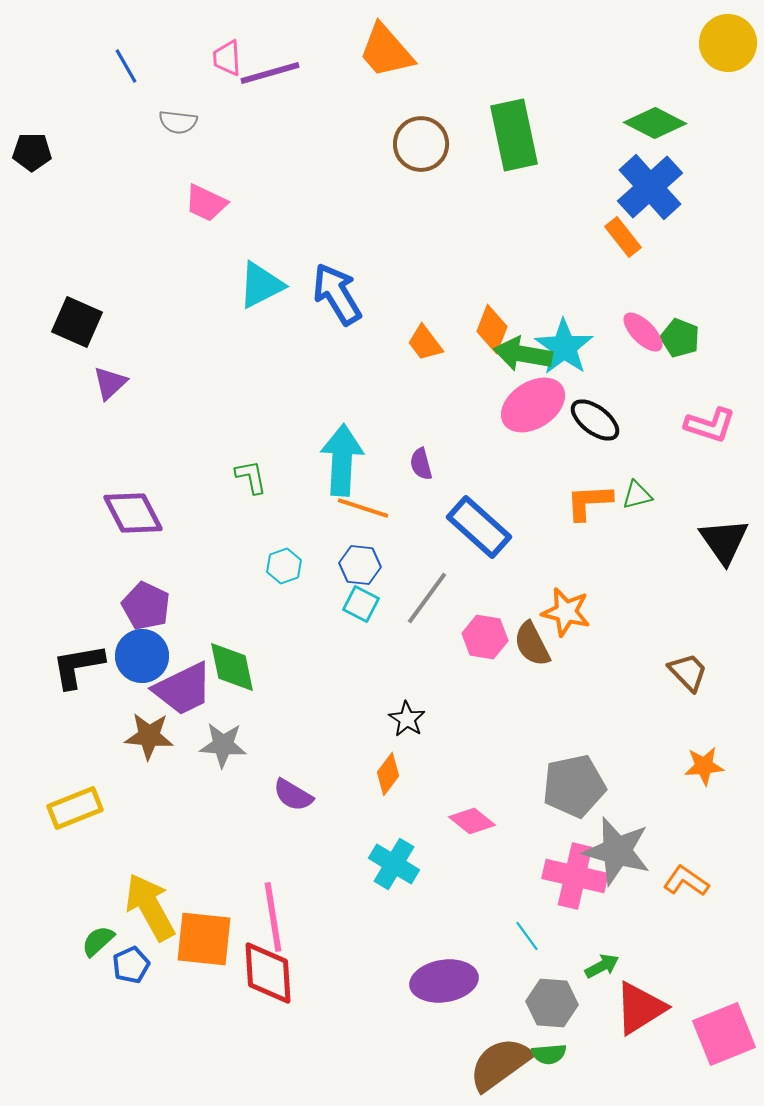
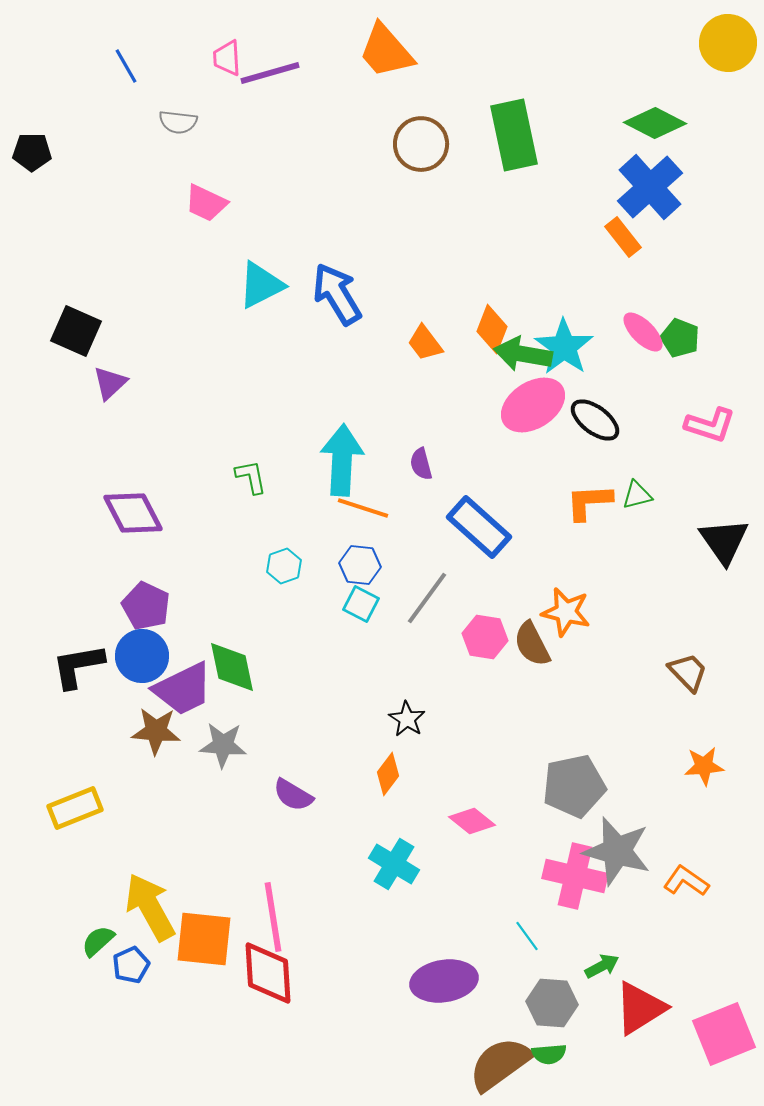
black square at (77, 322): moved 1 px left, 9 px down
brown star at (149, 736): moved 7 px right, 5 px up
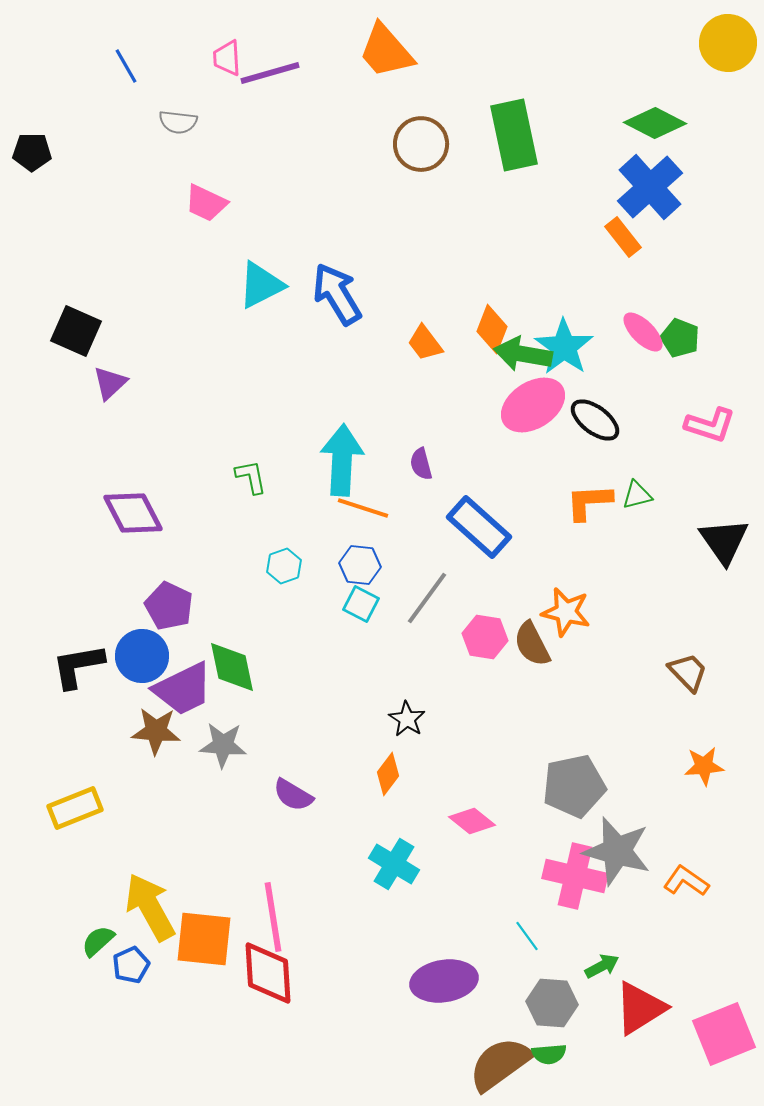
purple pentagon at (146, 606): moved 23 px right
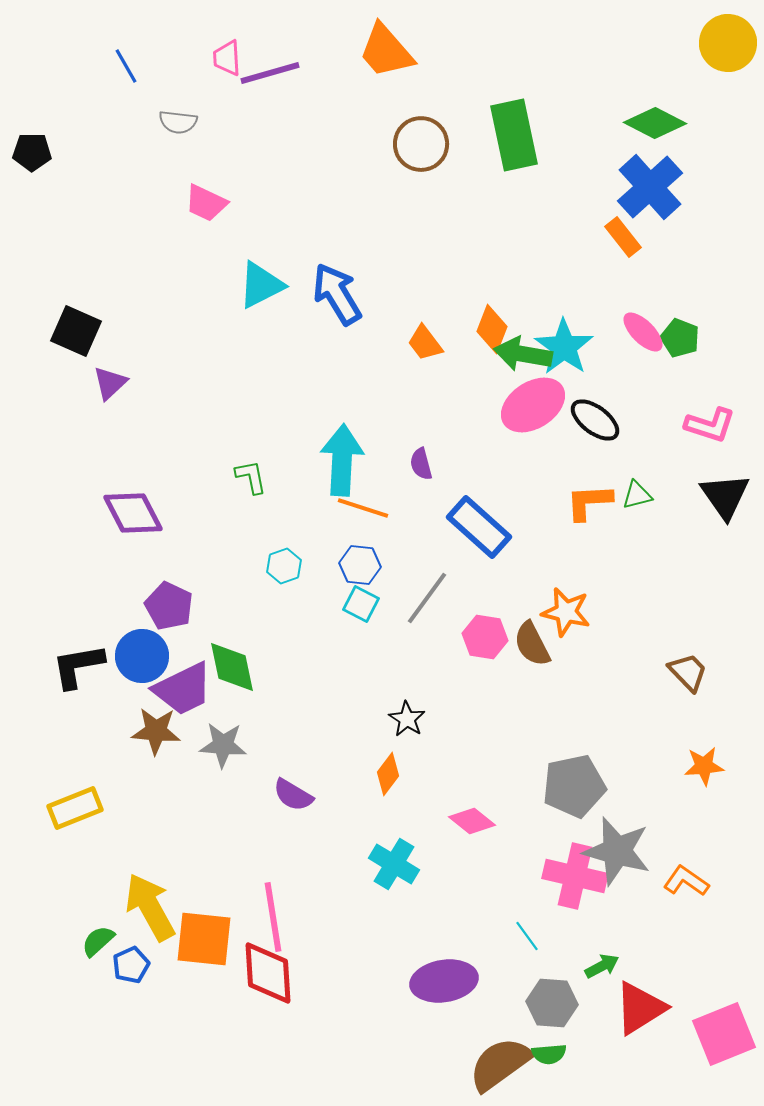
black triangle at (724, 541): moved 1 px right, 45 px up
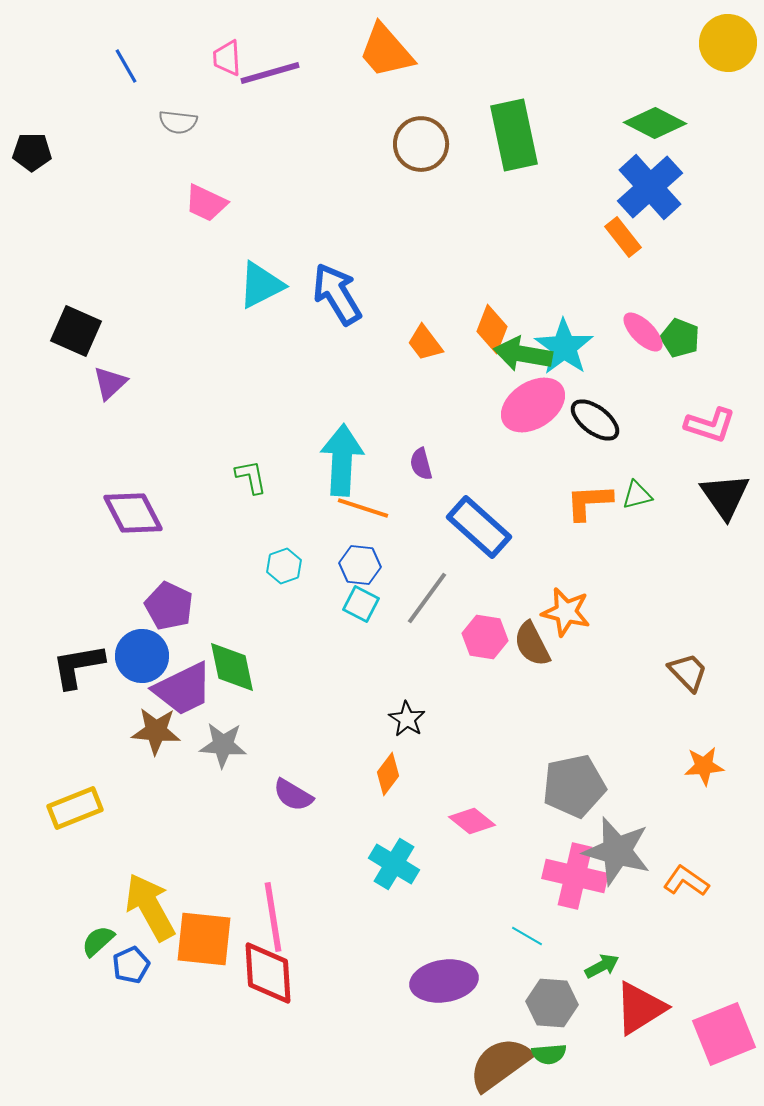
cyan line at (527, 936): rotated 24 degrees counterclockwise
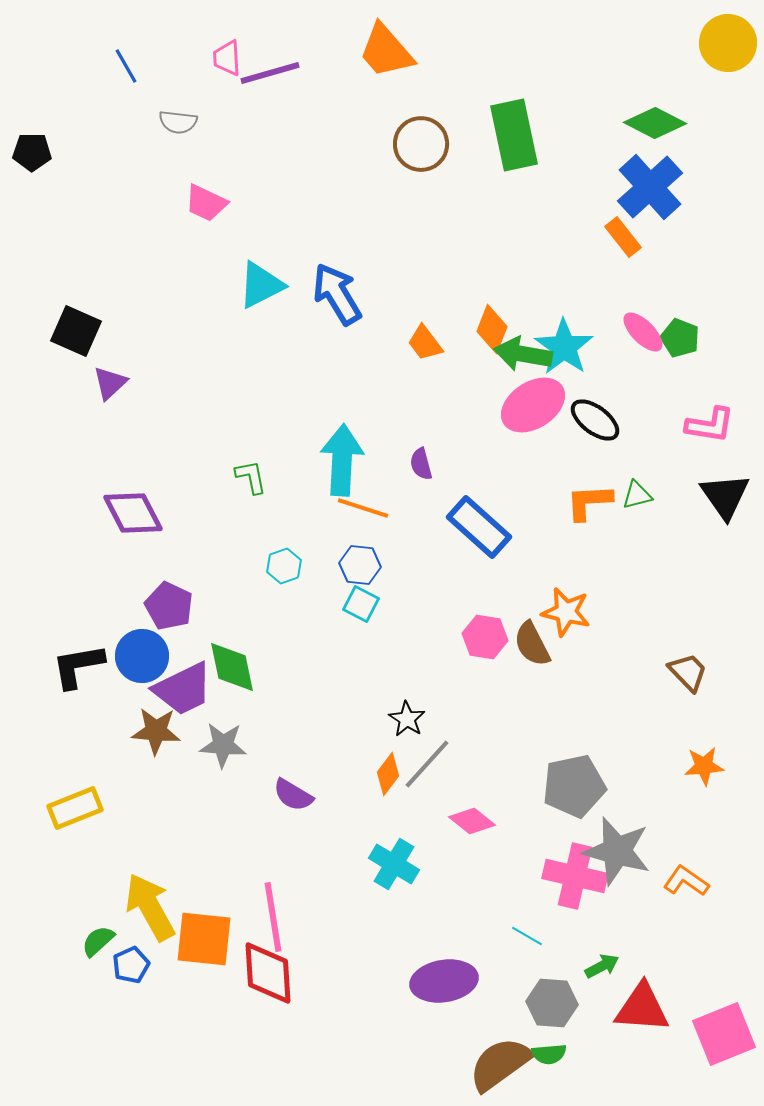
pink L-shape at (710, 425): rotated 9 degrees counterclockwise
gray line at (427, 598): moved 166 px down; rotated 6 degrees clockwise
red triangle at (640, 1008): moved 2 px right; rotated 36 degrees clockwise
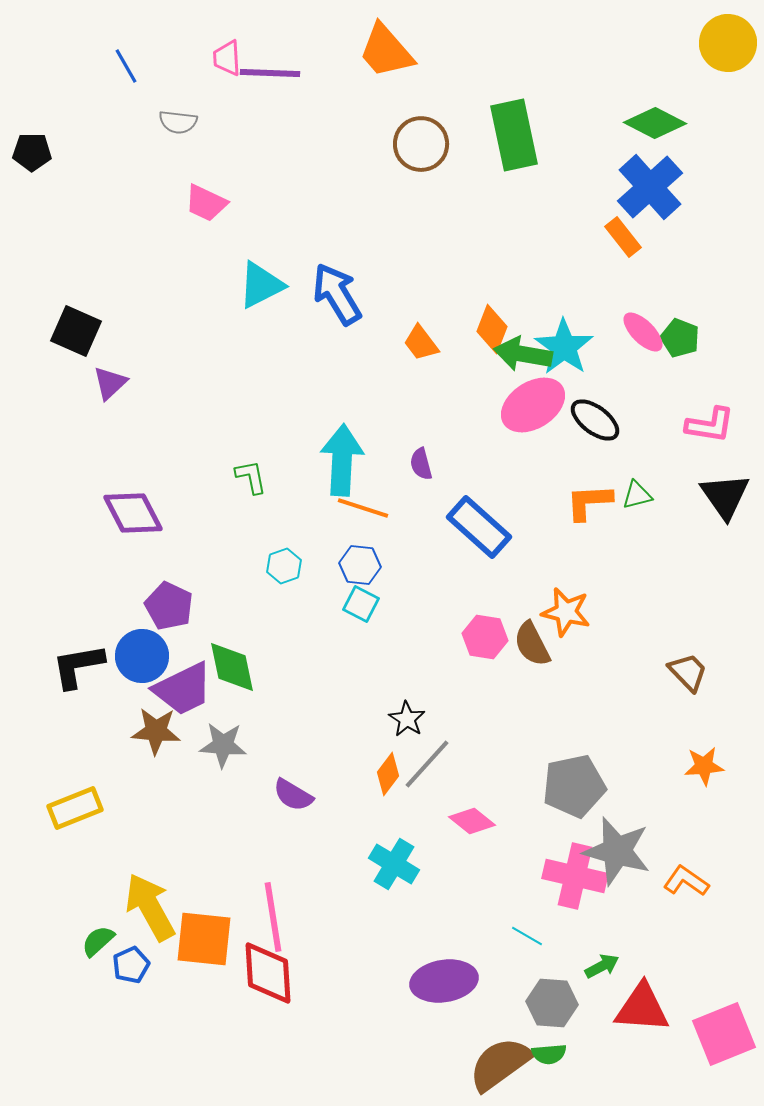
purple line at (270, 73): rotated 18 degrees clockwise
orange trapezoid at (425, 343): moved 4 px left
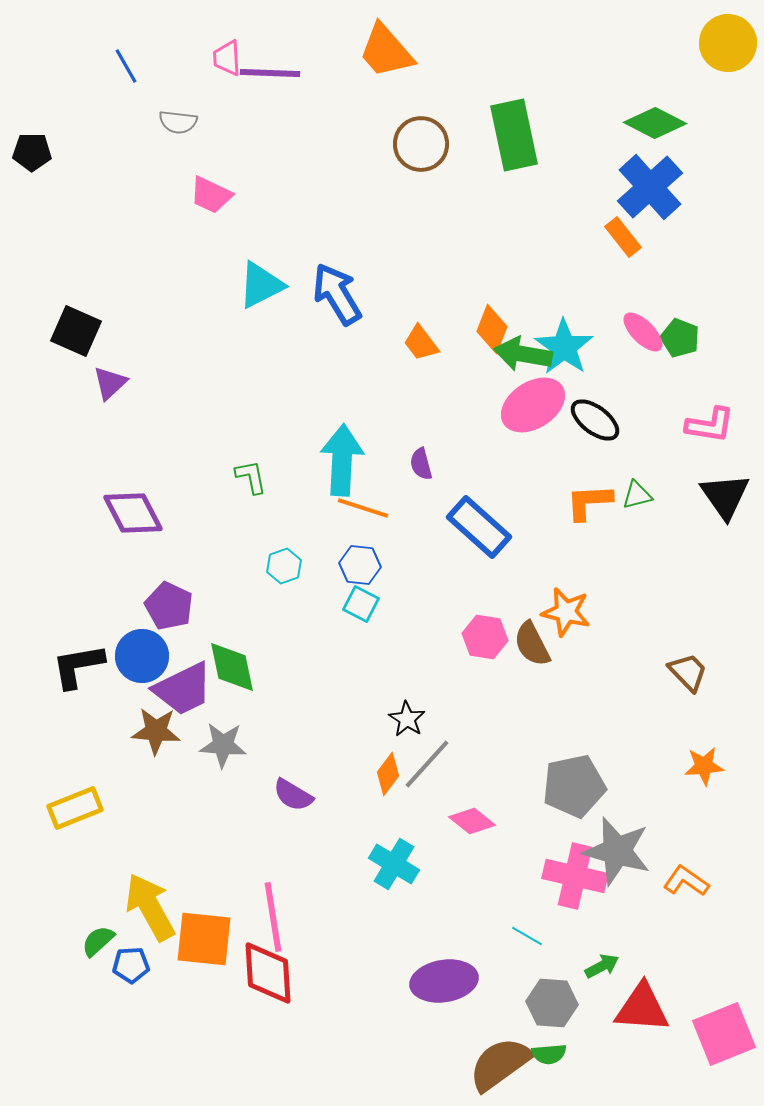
pink trapezoid at (206, 203): moved 5 px right, 8 px up
blue pentagon at (131, 965): rotated 21 degrees clockwise
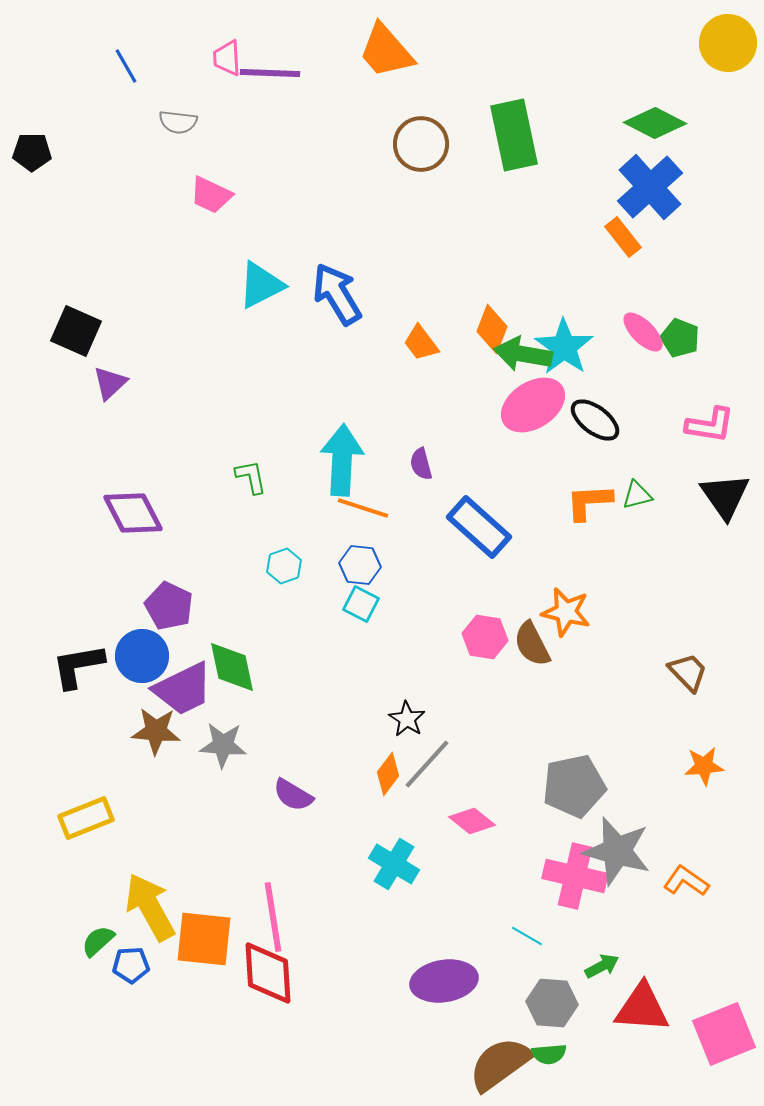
yellow rectangle at (75, 808): moved 11 px right, 10 px down
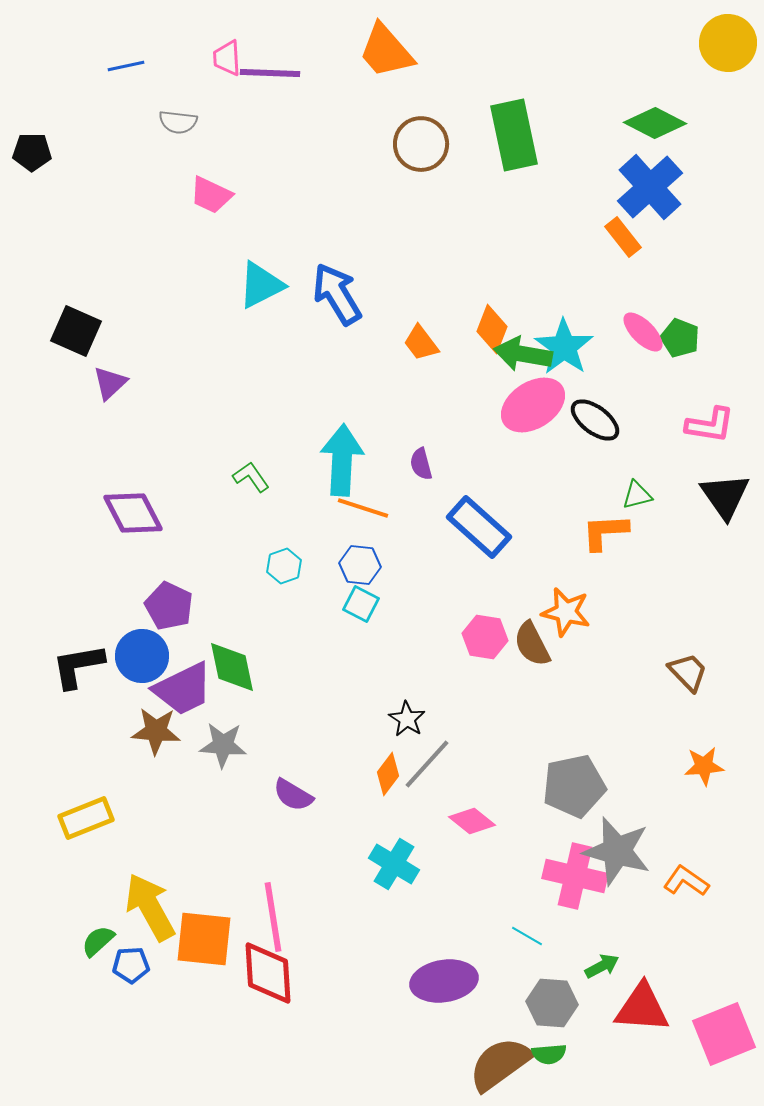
blue line at (126, 66): rotated 72 degrees counterclockwise
green L-shape at (251, 477): rotated 24 degrees counterclockwise
orange L-shape at (589, 502): moved 16 px right, 30 px down
